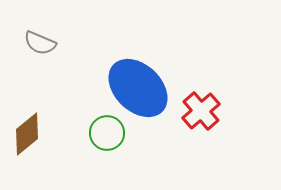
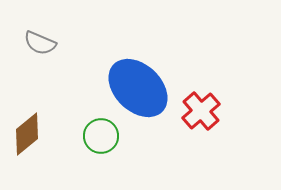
green circle: moved 6 px left, 3 px down
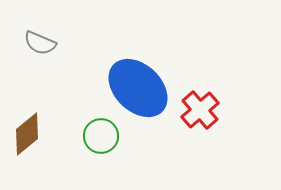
red cross: moved 1 px left, 1 px up
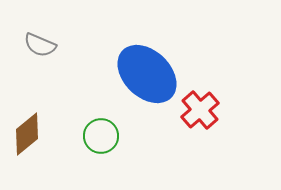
gray semicircle: moved 2 px down
blue ellipse: moved 9 px right, 14 px up
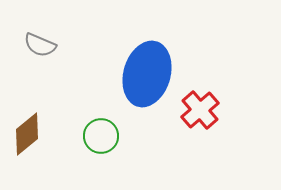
blue ellipse: rotated 62 degrees clockwise
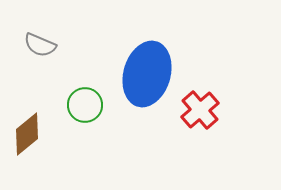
green circle: moved 16 px left, 31 px up
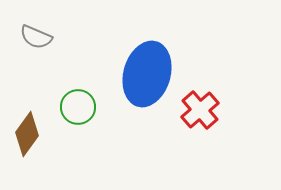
gray semicircle: moved 4 px left, 8 px up
green circle: moved 7 px left, 2 px down
brown diamond: rotated 15 degrees counterclockwise
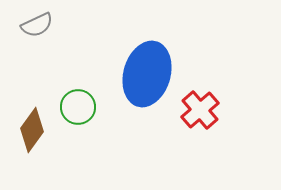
gray semicircle: moved 1 px right, 12 px up; rotated 48 degrees counterclockwise
brown diamond: moved 5 px right, 4 px up
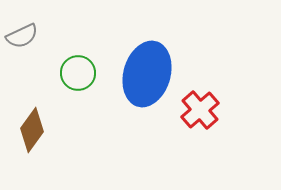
gray semicircle: moved 15 px left, 11 px down
green circle: moved 34 px up
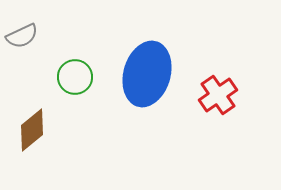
green circle: moved 3 px left, 4 px down
red cross: moved 18 px right, 15 px up; rotated 6 degrees clockwise
brown diamond: rotated 15 degrees clockwise
